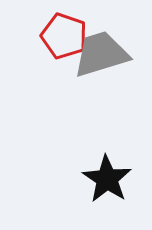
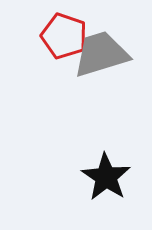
black star: moved 1 px left, 2 px up
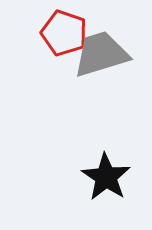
red pentagon: moved 3 px up
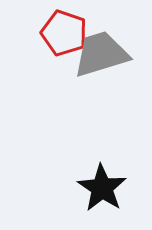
black star: moved 4 px left, 11 px down
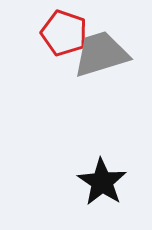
black star: moved 6 px up
